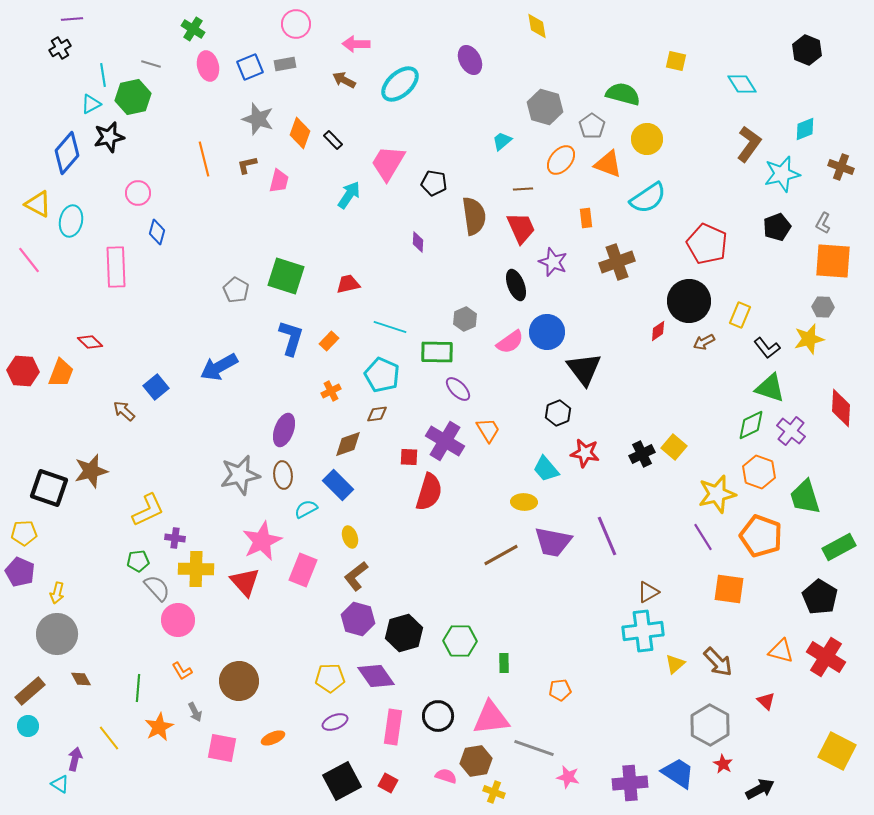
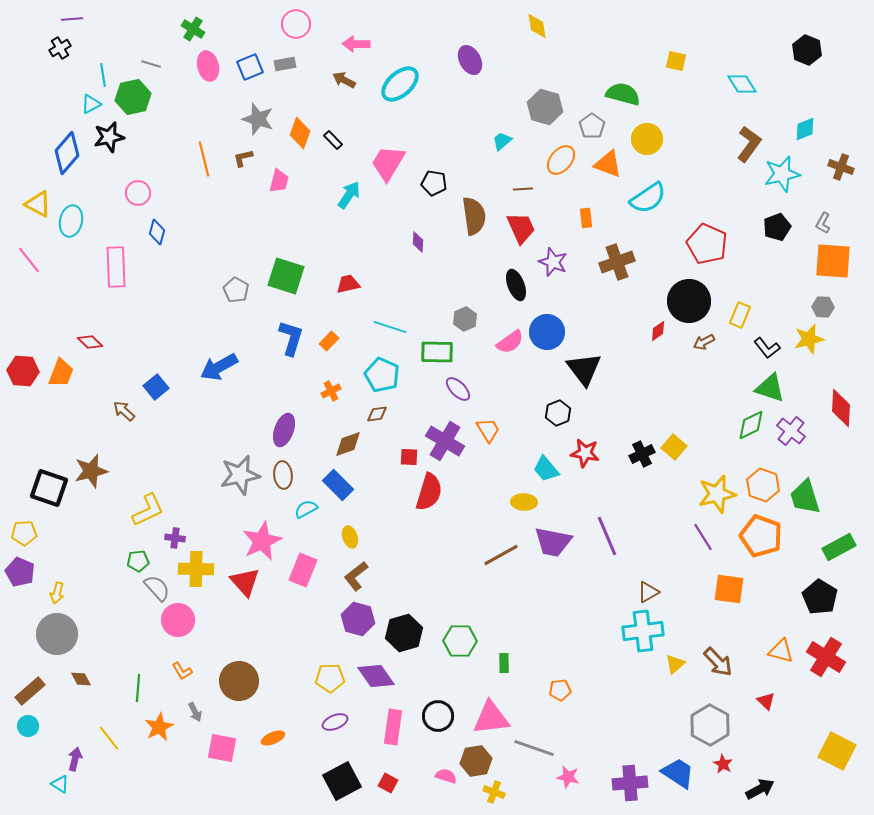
brown L-shape at (247, 165): moved 4 px left, 7 px up
orange hexagon at (759, 472): moved 4 px right, 13 px down
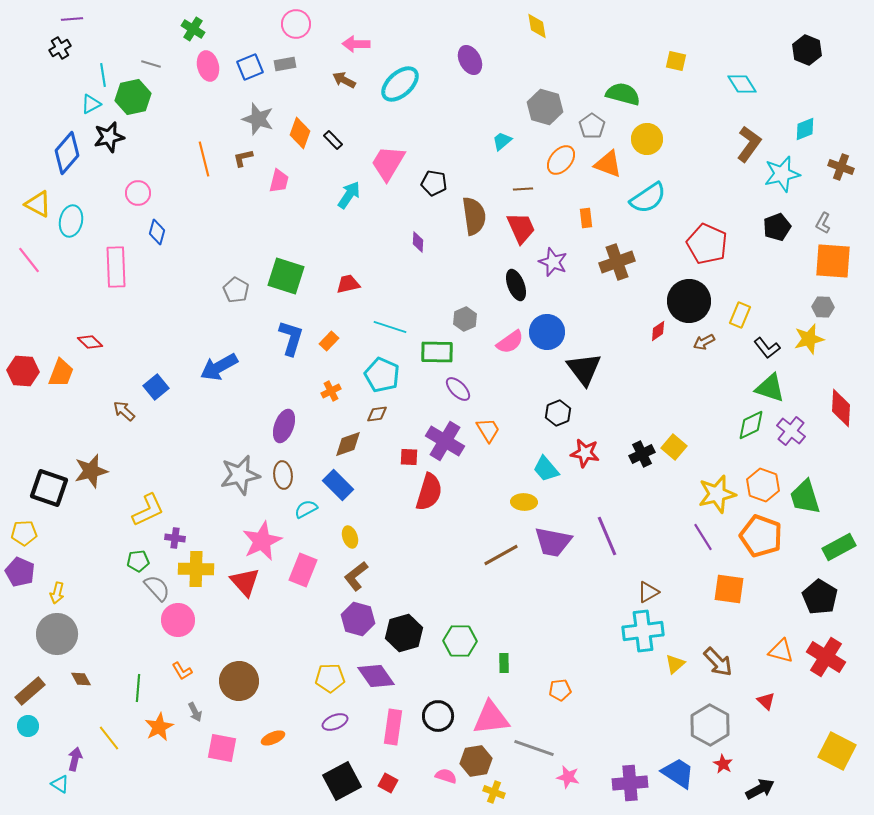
purple ellipse at (284, 430): moved 4 px up
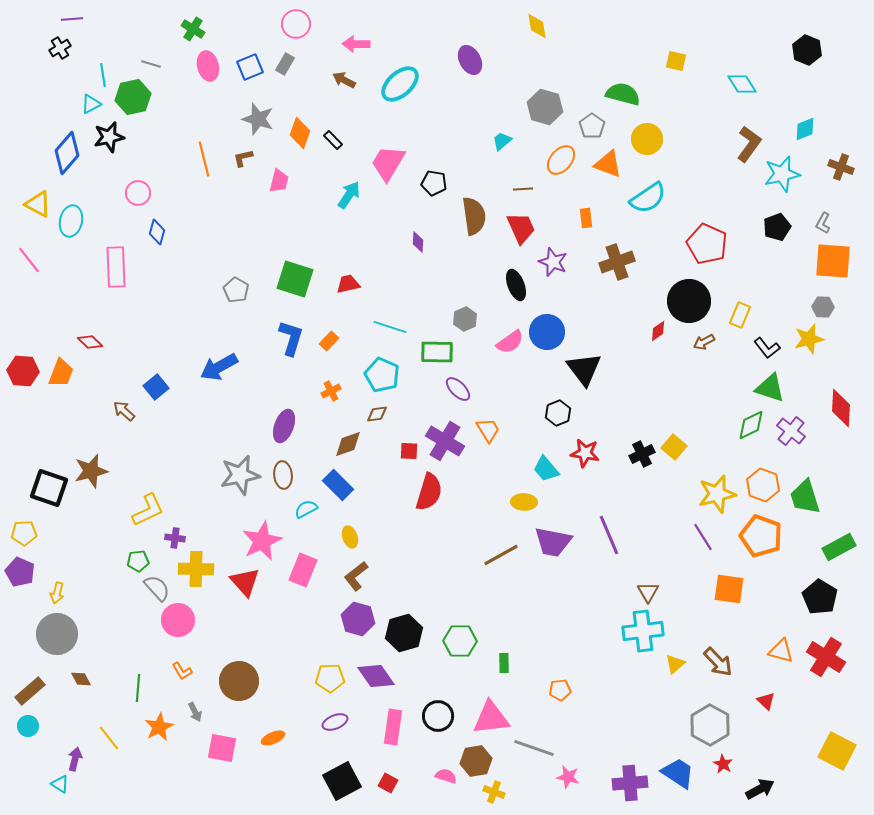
gray rectangle at (285, 64): rotated 50 degrees counterclockwise
green square at (286, 276): moved 9 px right, 3 px down
red square at (409, 457): moved 6 px up
purple line at (607, 536): moved 2 px right, 1 px up
brown triangle at (648, 592): rotated 30 degrees counterclockwise
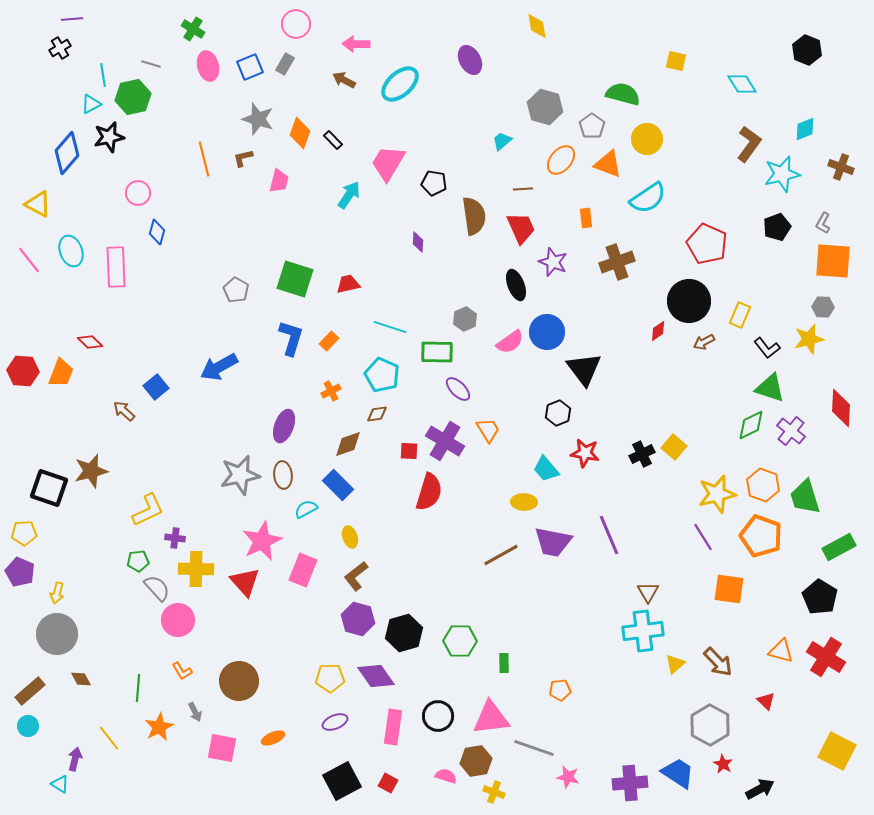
cyan ellipse at (71, 221): moved 30 px down; rotated 32 degrees counterclockwise
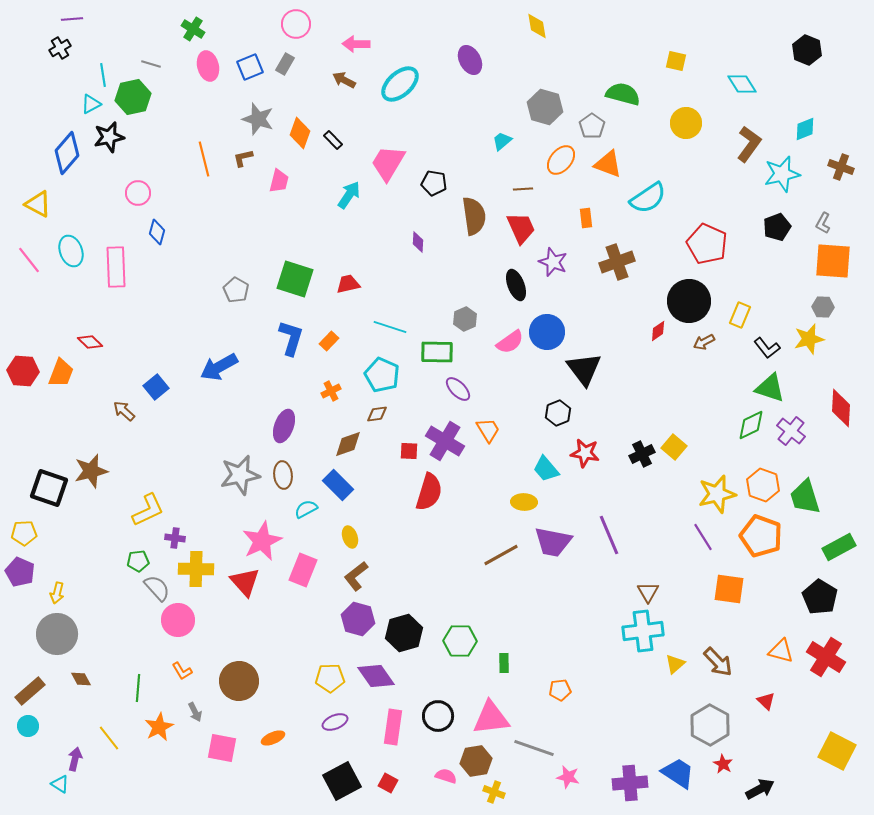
yellow circle at (647, 139): moved 39 px right, 16 px up
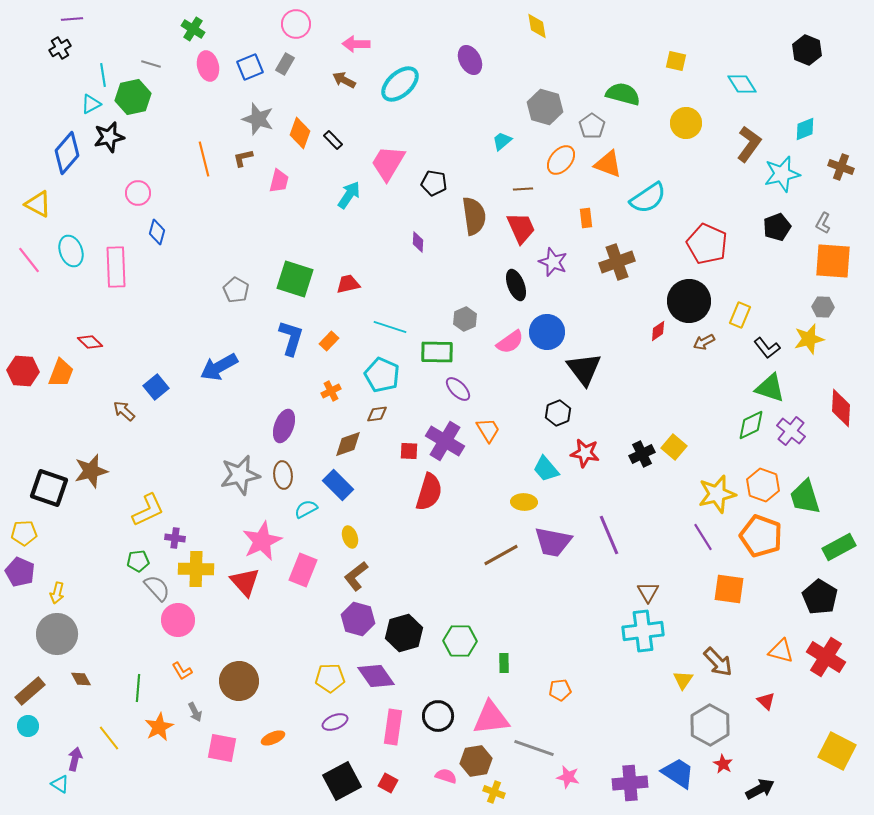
yellow triangle at (675, 664): moved 8 px right, 16 px down; rotated 15 degrees counterclockwise
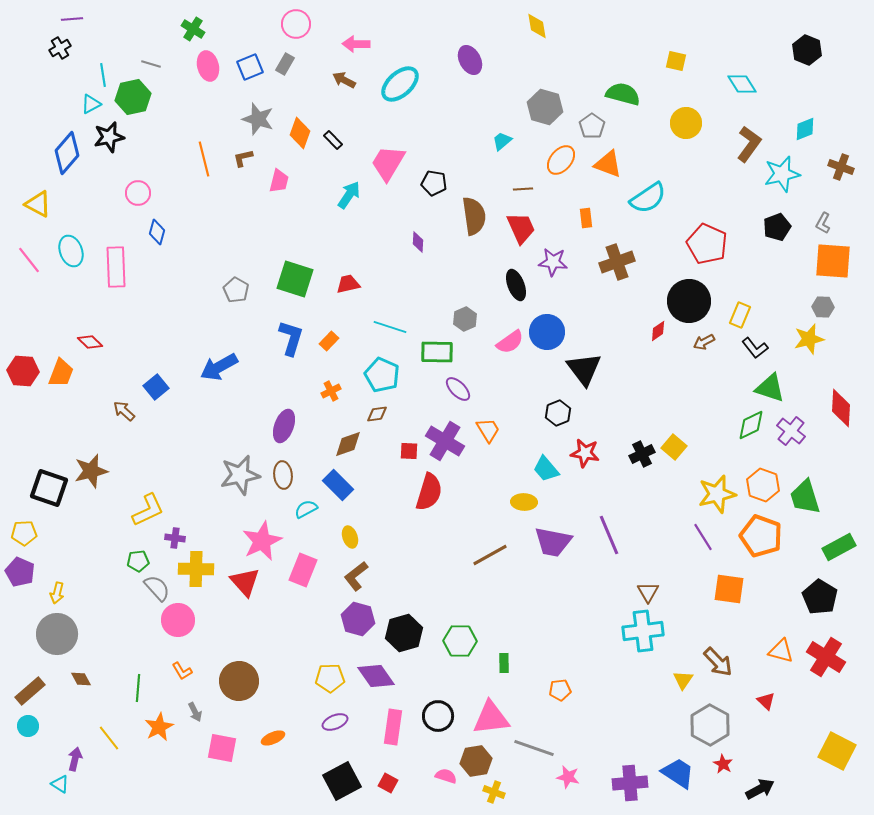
purple star at (553, 262): rotated 16 degrees counterclockwise
black L-shape at (767, 348): moved 12 px left
brown line at (501, 555): moved 11 px left
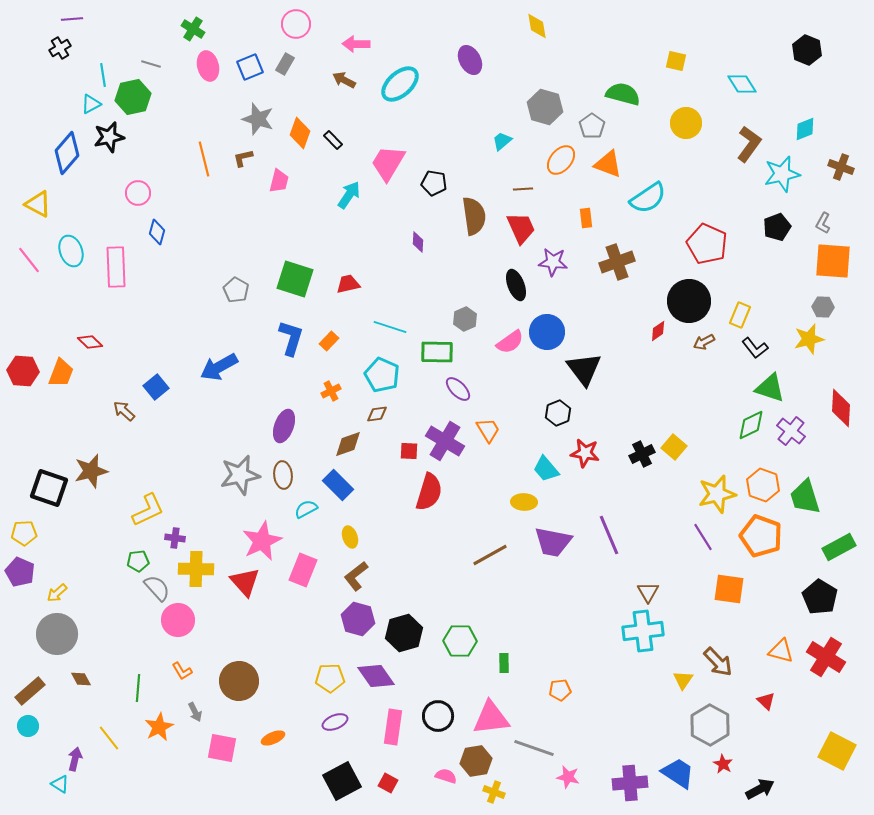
yellow arrow at (57, 593): rotated 35 degrees clockwise
